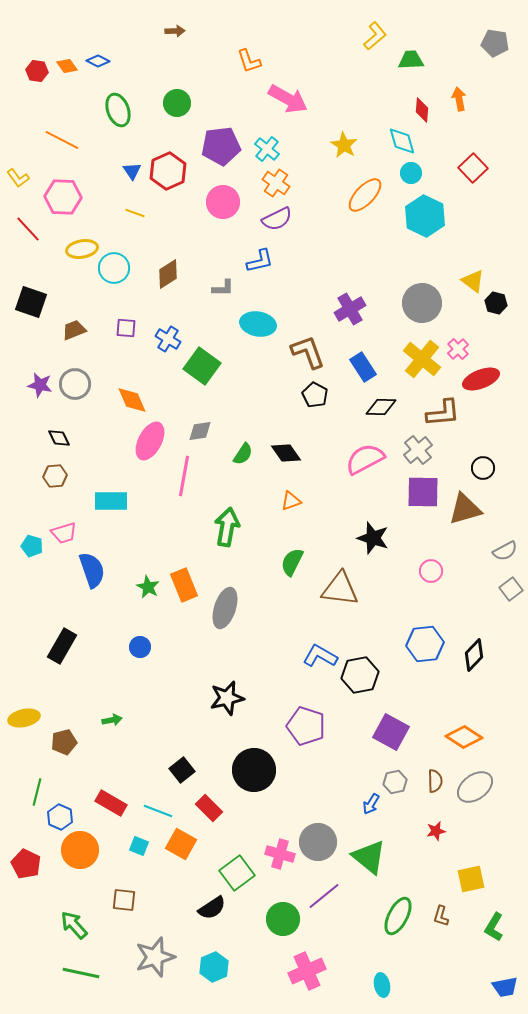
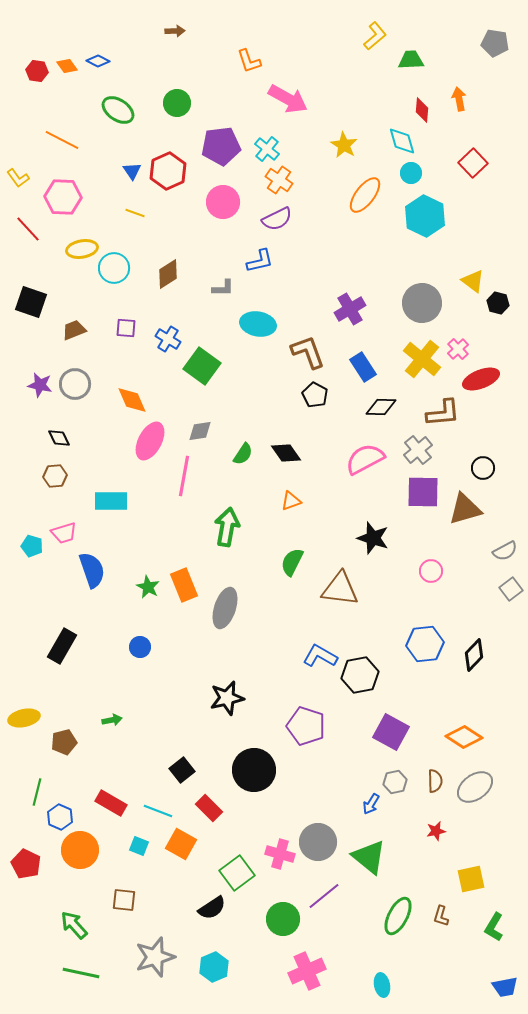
green ellipse at (118, 110): rotated 36 degrees counterclockwise
red square at (473, 168): moved 5 px up
orange cross at (276, 183): moved 3 px right, 3 px up
orange ellipse at (365, 195): rotated 6 degrees counterclockwise
black hexagon at (496, 303): moved 2 px right
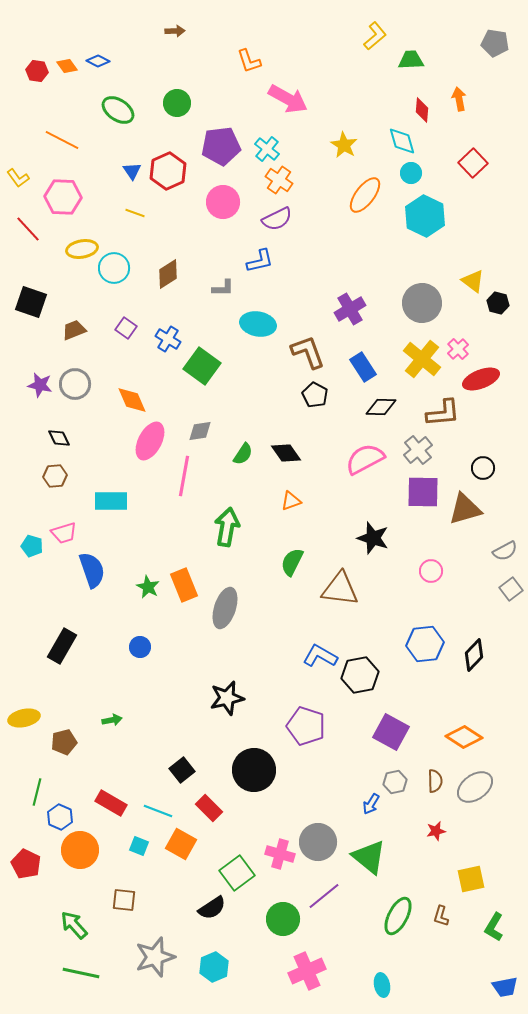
purple square at (126, 328): rotated 30 degrees clockwise
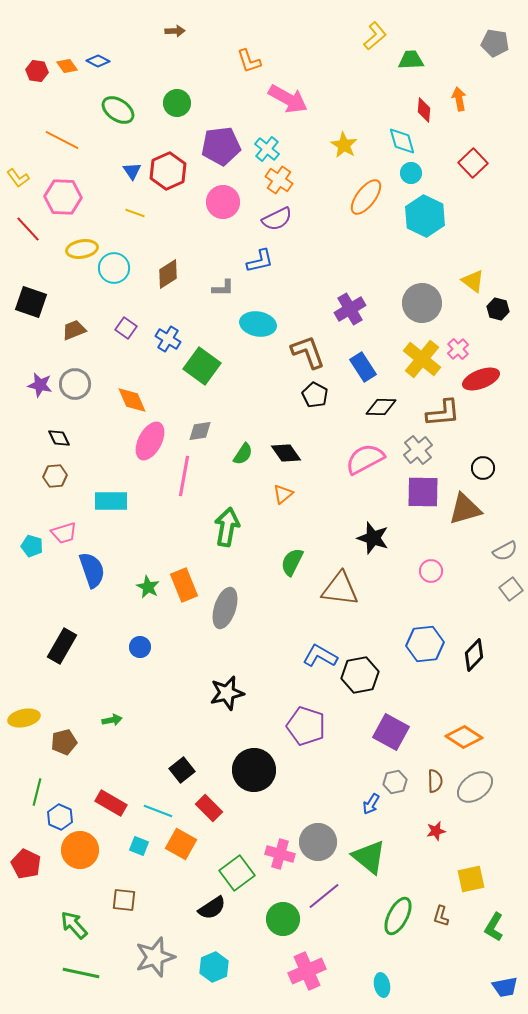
red diamond at (422, 110): moved 2 px right
orange ellipse at (365, 195): moved 1 px right, 2 px down
black hexagon at (498, 303): moved 6 px down
orange triangle at (291, 501): moved 8 px left, 7 px up; rotated 20 degrees counterclockwise
black star at (227, 698): moved 5 px up
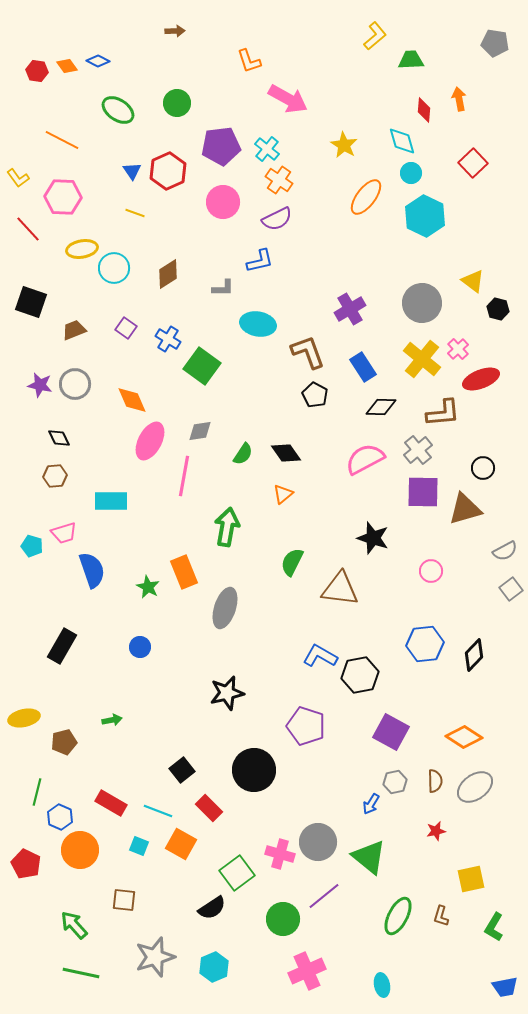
orange rectangle at (184, 585): moved 13 px up
